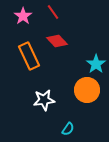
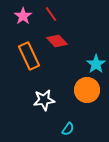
red line: moved 2 px left, 2 px down
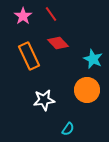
red diamond: moved 1 px right, 2 px down
cyan star: moved 3 px left, 5 px up; rotated 12 degrees counterclockwise
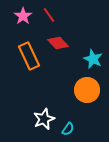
red line: moved 2 px left, 1 px down
white star: moved 19 px down; rotated 15 degrees counterclockwise
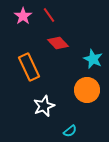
orange rectangle: moved 11 px down
white star: moved 13 px up
cyan semicircle: moved 2 px right, 2 px down; rotated 16 degrees clockwise
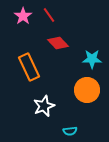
cyan star: moved 1 px left; rotated 24 degrees counterclockwise
cyan semicircle: rotated 32 degrees clockwise
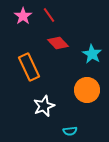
cyan star: moved 5 px up; rotated 30 degrees clockwise
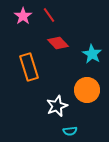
orange rectangle: rotated 8 degrees clockwise
white star: moved 13 px right
